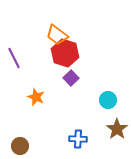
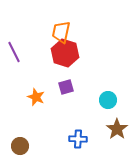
orange trapezoid: moved 4 px right, 3 px up; rotated 65 degrees clockwise
purple line: moved 6 px up
purple square: moved 5 px left, 9 px down; rotated 28 degrees clockwise
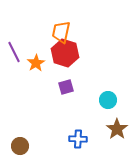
orange star: moved 34 px up; rotated 18 degrees clockwise
